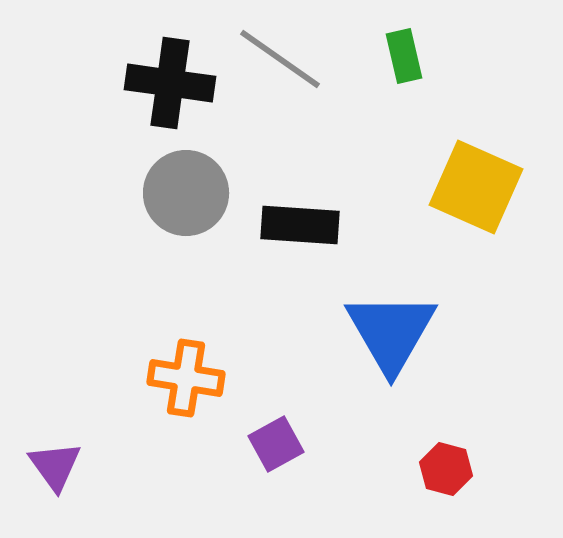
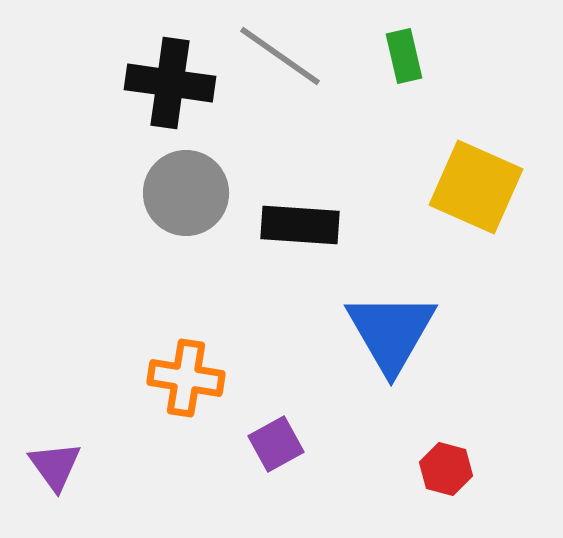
gray line: moved 3 px up
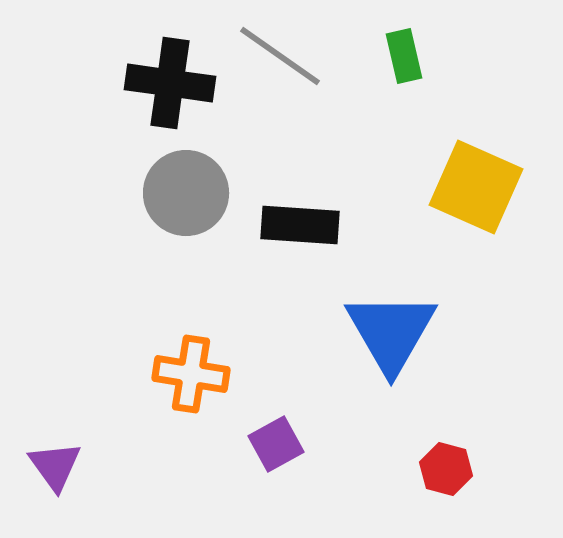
orange cross: moved 5 px right, 4 px up
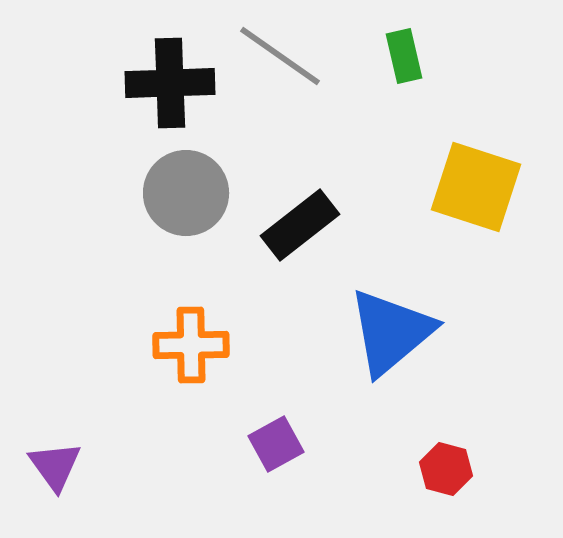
black cross: rotated 10 degrees counterclockwise
yellow square: rotated 6 degrees counterclockwise
black rectangle: rotated 42 degrees counterclockwise
blue triangle: rotated 20 degrees clockwise
orange cross: moved 29 px up; rotated 10 degrees counterclockwise
